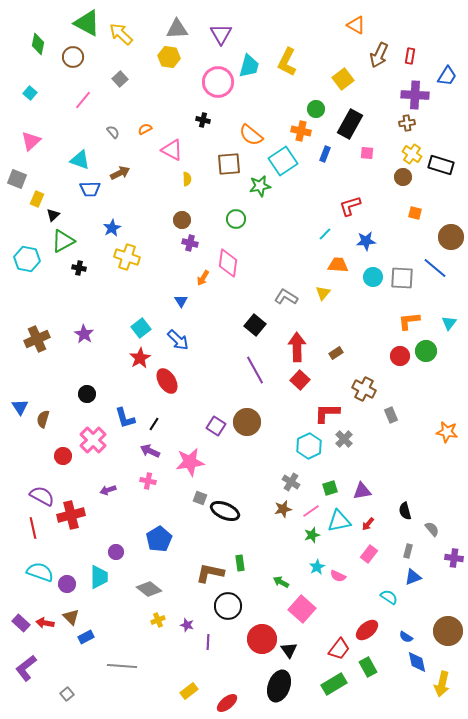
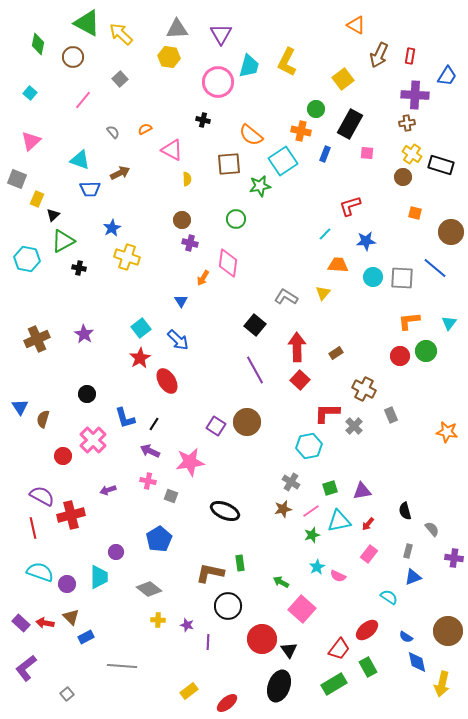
brown circle at (451, 237): moved 5 px up
gray cross at (344, 439): moved 10 px right, 13 px up
cyan hexagon at (309, 446): rotated 15 degrees clockwise
gray square at (200, 498): moved 29 px left, 2 px up
yellow cross at (158, 620): rotated 24 degrees clockwise
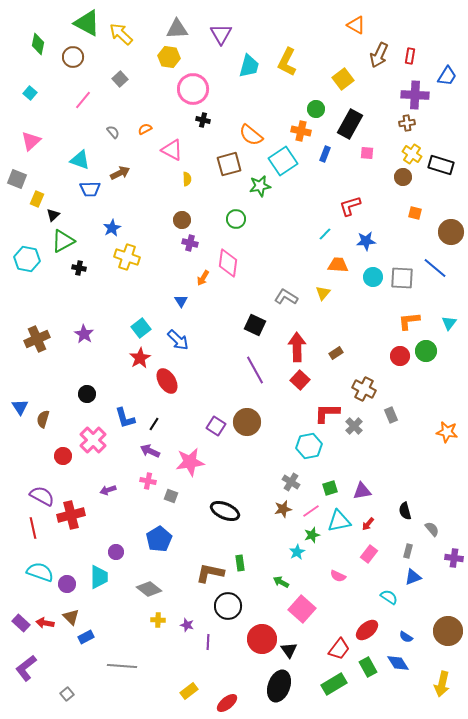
pink circle at (218, 82): moved 25 px left, 7 px down
brown square at (229, 164): rotated 10 degrees counterclockwise
black square at (255, 325): rotated 15 degrees counterclockwise
cyan star at (317, 567): moved 20 px left, 15 px up
blue diamond at (417, 662): moved 19 px left, 1 px down; rotated 20 degrees counterclockwise
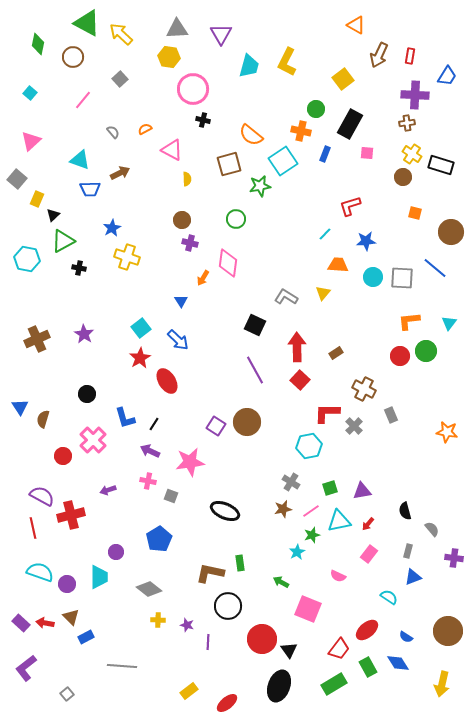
gray square at (17, 179): rotated 18 degrees clockwise
pink square at (302, 609): moved 6 px right; rotated 20 degrees counterclockwise
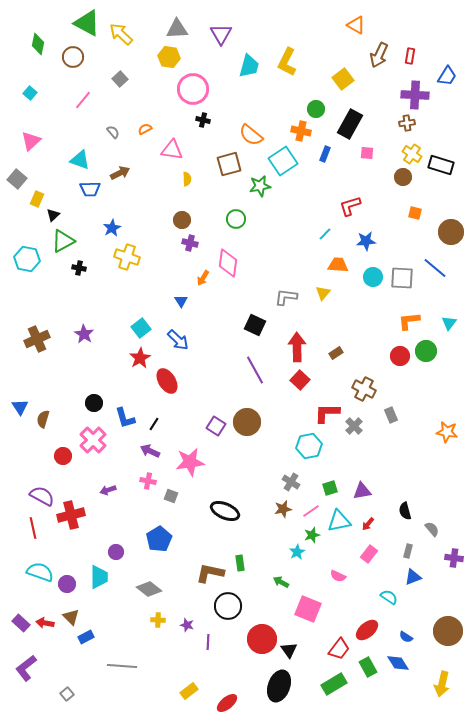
pink triangle at (172, 150): rotated 20 degrees counterclockwise
gray L-shape at (286, 297): rotated 25 degrees counterclockwise
black circle at (87, 394): moved 7 px right, 9 px down
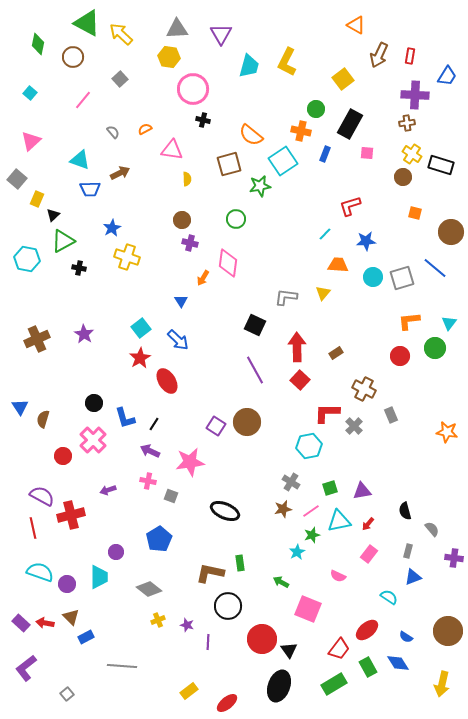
gray square at (402, 278): rotated 20 degrees counterclockwise
green circle at (426, 351): moved 9 px right, 3 px up
yellow cross at (158, 620): rotated 24 degrees counterclockwise
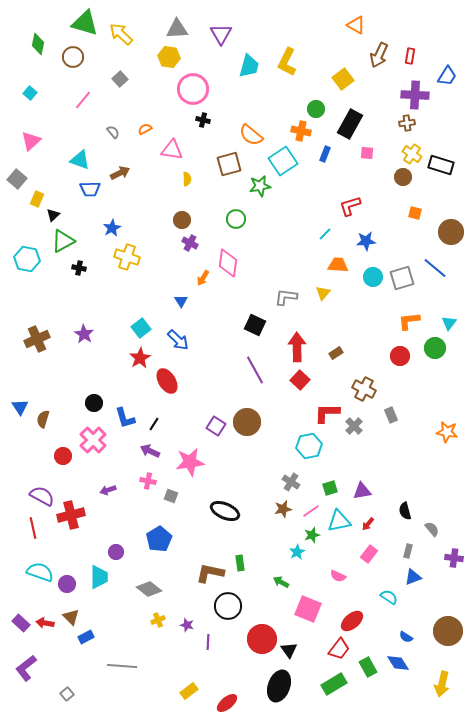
green triangle at (87, 23): moved 2 px left; rotated 12 degrees counterclockwise
purple cross at (190, 243): rotated 14 degrees clockwise
red ellipse at (367, 630): moved 15 px left, 9 px up
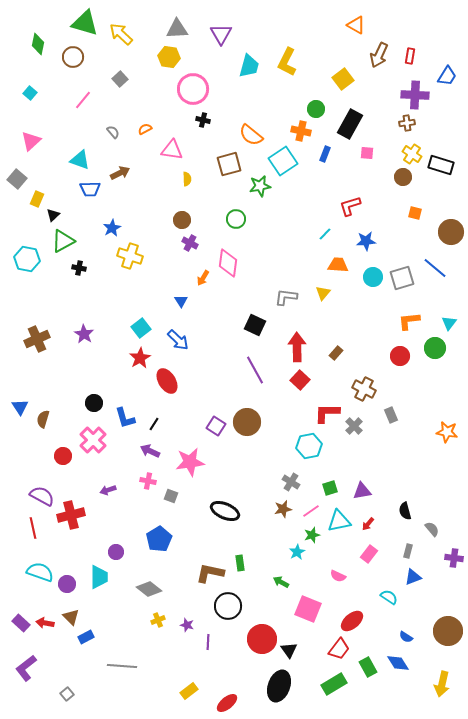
yellow cross at (127, 257): moved 3 px right, 1 px up
brown rectangle at (336, 353): rotated 16 degrees counterclockwise
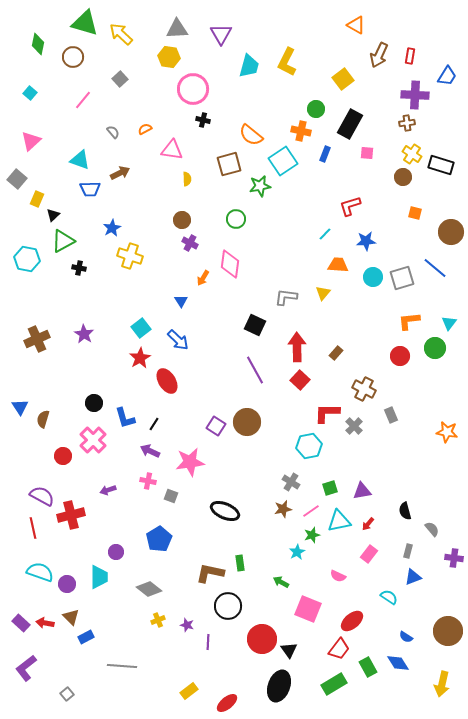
pink diamond at (228, 263): moved 2 px right, 1 px down
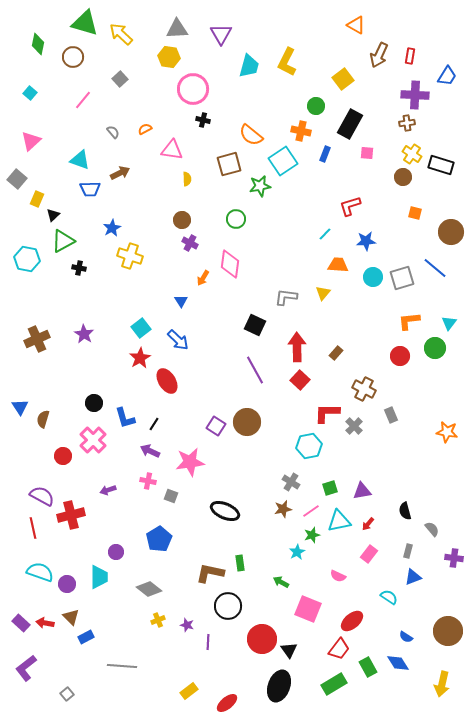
green circle at (316, 109): moved 3 px up
